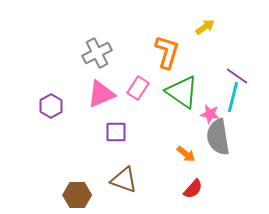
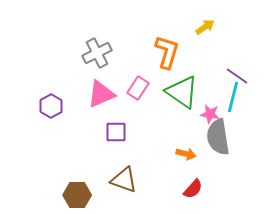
orange arrow: rotated 24 degrees counterclockwise
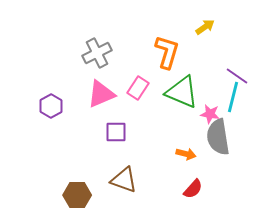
green triangle: rotated 12 degrees counterclockwise
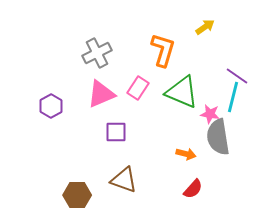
orange L-shape: moved 4 px left, 2 px up
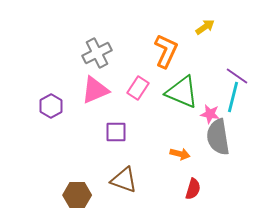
orange L-shape: moved 3 px right, 1 px down; rotated 8 degrees clockwise
pink triangle: moved 6 px left, 4 px up
orange arrow: moved 6 px left
red semicircle: rotated 25 degrees counterclockwise
